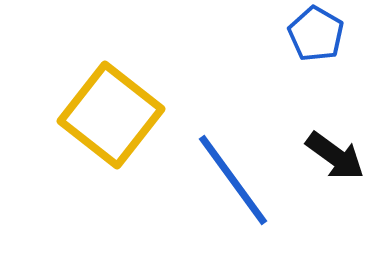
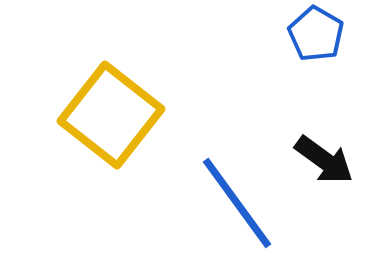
black arrow: moved 11 px left, 4 px down
blue line: moved 4 px right, 23 px down
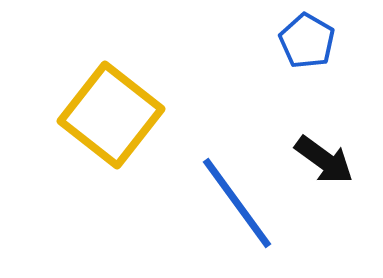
blue pentagon: moved 9 px left, 7 px down
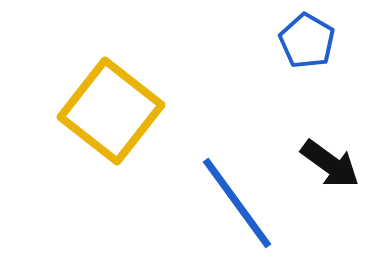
yellow square: moved 4 px up
black arrow: moved 6 px right, 4 px down
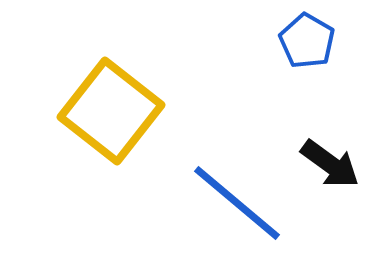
blue line: rotated 14 degrees counterclockwise
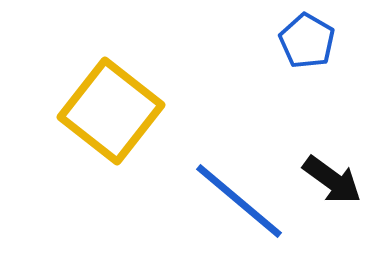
black arrow: moved 2 px right, 16 px down
blue line: moved 2 px right, 2 px up
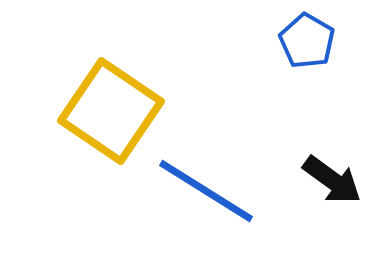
yellow square: rotated 4 degrees counterclockwise
blue line: moved 33 px left, 10 px up; rotated 8 degrees counterclockwise
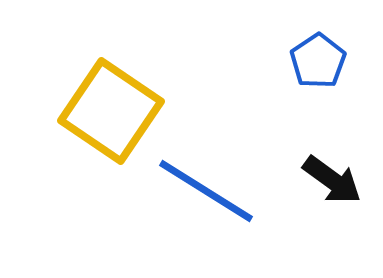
blue pentagon: moved 11 px right, 20 px down; rotated 8 degrees clockwise
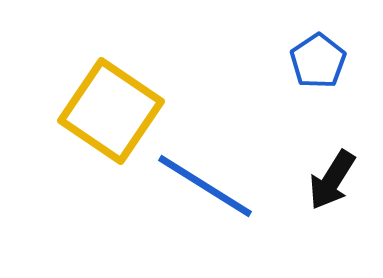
black arrow: rotated 86 degrees clockwise
blue line: moved 1 px left, 5 px up
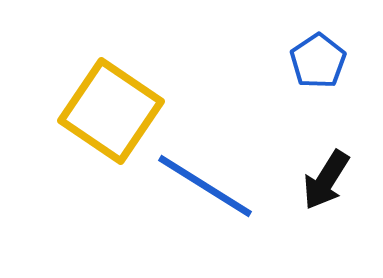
black arrow: moved 6 px left
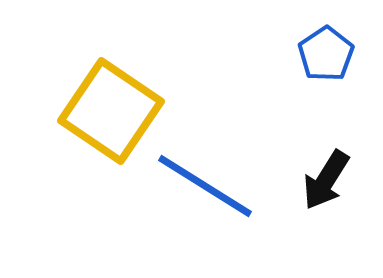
blue pentagon: moved 8 px right, 7 px up
